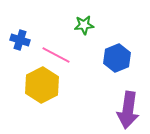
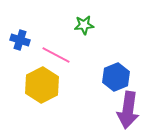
blue hexagon: moved 1 px left, 19 px down
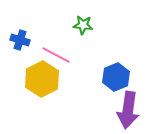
green star: moved 1 px left; rotated 12 degrees clockwise
yellow hexagon: moved 6 px up
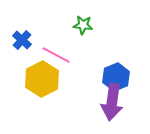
blue cross: moved 2 px right; rotated 24 degrees clockwise
purple arrow: moved 16 px left, 8 px up
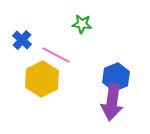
green star: moved 1 px left, 1 px up
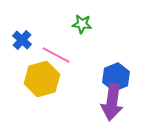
yellow hexagon: rotated 12 degrees clockwise
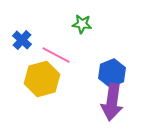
blue hexagon: moved 4 px left, 4 px up
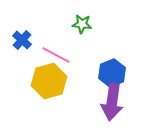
yellow hexagon: moved 7 px right, 2 px down
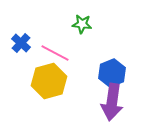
blue cross: moved 1 px left, 3 px down
pink line: moved 1 px left, 2 px up
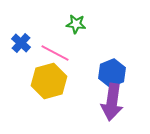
green star: moved 6 px left
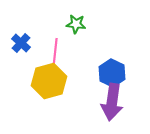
pink line: rotated 68 degrees clockwise
blue hexagon: rotated 12 degrees counterclockwise
